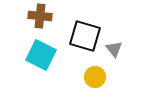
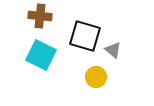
gray triangle: moved 1 px left, 1 px down; rotated 12 degrees counterclockwise
yellow circle: moved 1 px right
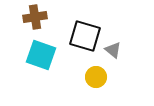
brown cross: moved 5 px left, 1 px down; rotated 15 degrees counterclockwise
cyan square: rotated 8 degrees counterclockwise
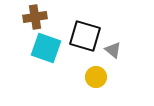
cyan square: moved 5 px right, 7 px up
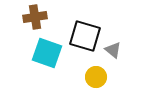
cyan square: moved 1 px right, 5 px down
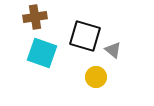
cyan square: moved 5 px left
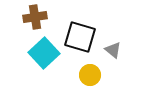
black square: moved 5 px left, 1 px down
cyan square: moved 2 px right; rotated 28 degrees clockwise
yellow circle: moved 6 px left, 2 px up
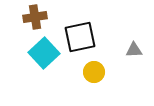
black square: rotated 28 degrees counterclockwise
gray triangle: moved 21 px right; rotated 42 degrees counterclockwise
yellow circle: moved 4 px right, 3 px up
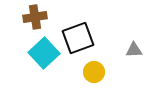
black square: moved 2 px left, 1 px down; rotated 8 degrees counterclockwise
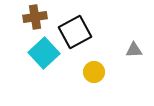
black square: moved 3 px left, 6 px up; rotated 8 degrees counterclockwise
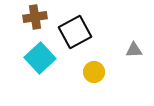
cyan square: moved 4 px left, 5 px down
